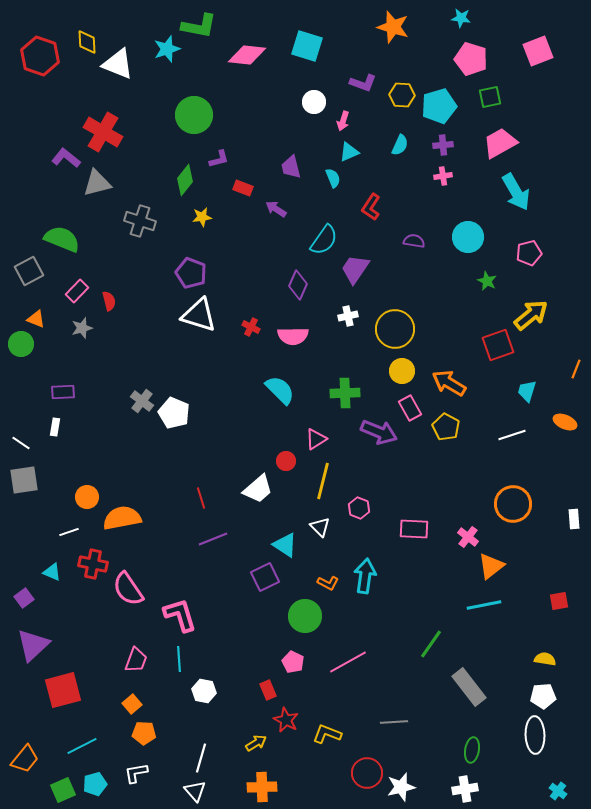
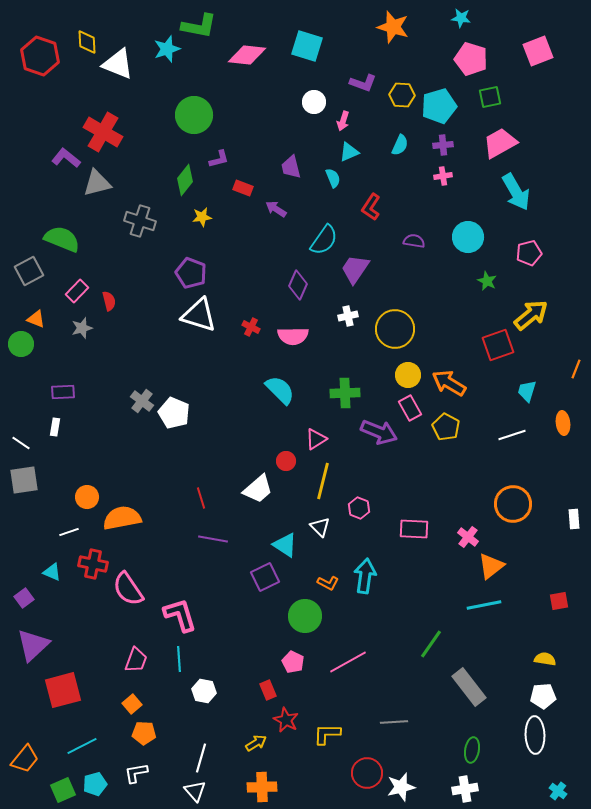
yellow circle at (402, 371): moved 6 px right, 4 px down
orange ellipse at (565, 422): moved 2 px left, 1 px down; rotated 60 degrees clockwise
purple line at (213, 539): rotated 32 degrees clockwise
yellow L-shape at (327, 734): rotated 20 degrees counterclockwise
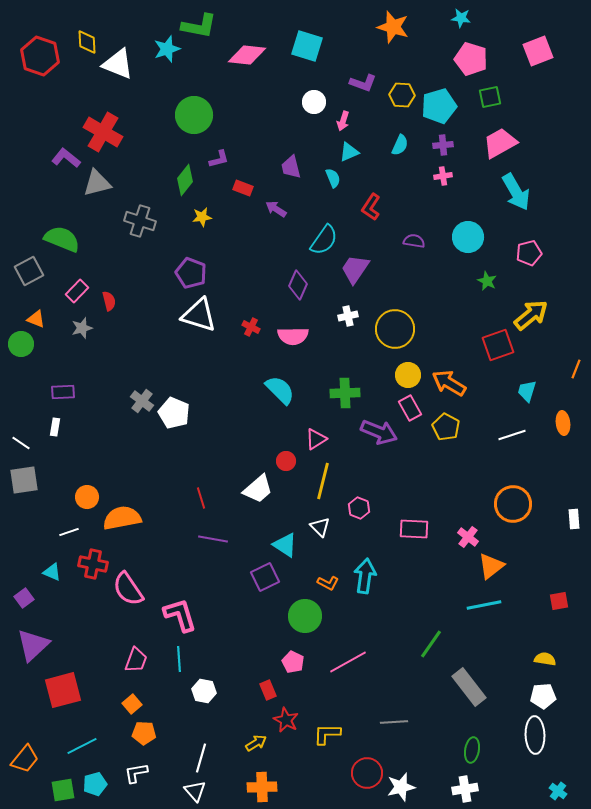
green square at (63, 790): rotated 15 degrees clockwise
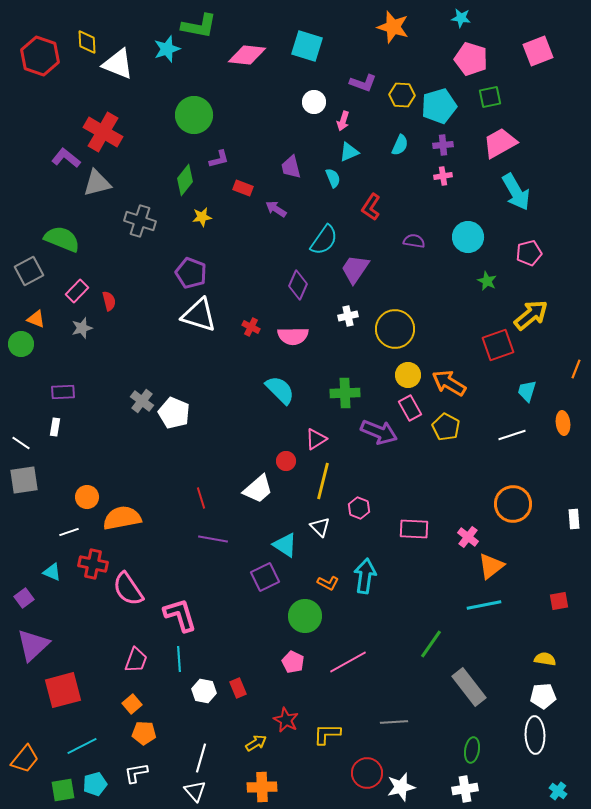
red rectangle at (268, 690): moved 30 px left, 2 px up
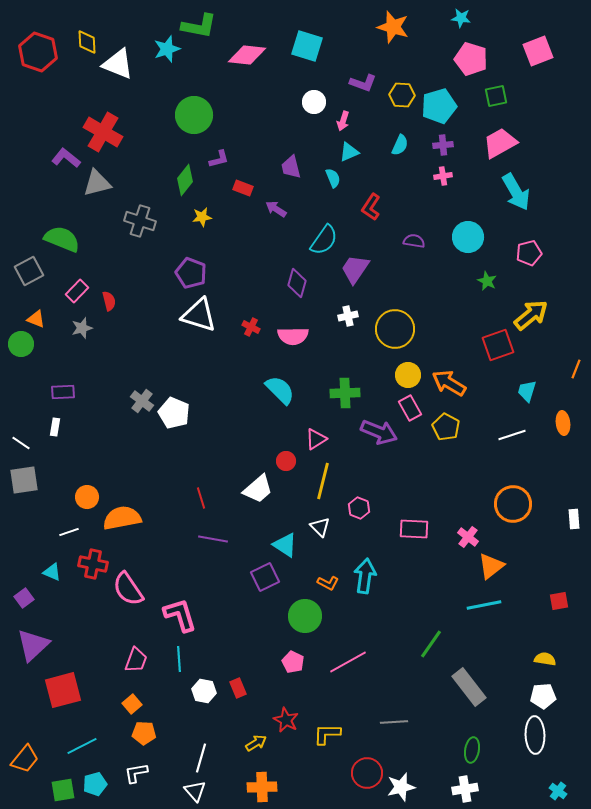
red hexagon at (40, 56): moved 2 px left, 4 px up
green square at (490, 97): moved 6 px right, 1 px up
purple diamond at (298, 285): moved 1 px left, 2 px up; rotated 8 degrees counterclockwise
